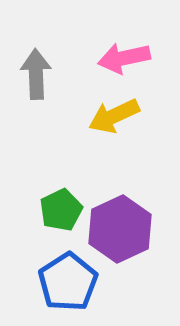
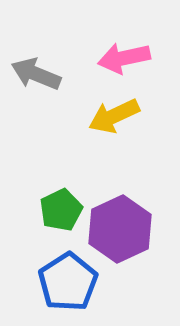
gray arrow: rotated 66 degrees counterclockwise
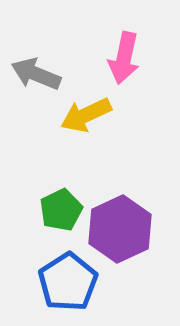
pink arrow: rotated 66 degrees counterclockwise
yellow arrow: moved 28 px left, 1 px up
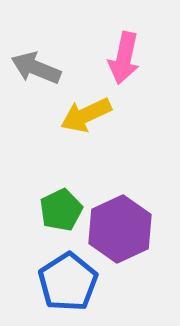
gray arrow: moved 6 px up
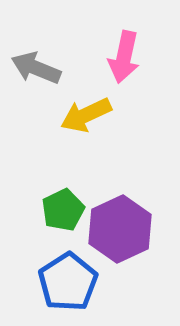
pink arrow: moved 1 px up
green pentagon: moved 2 px right
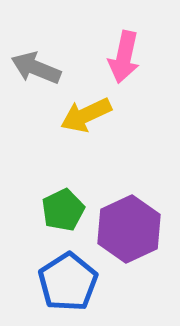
purple hexagon: moved 9 px right
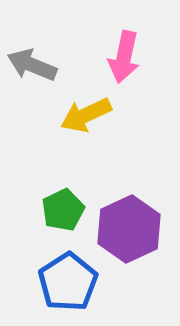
gray arrow: moved 4 px left, 3 px up
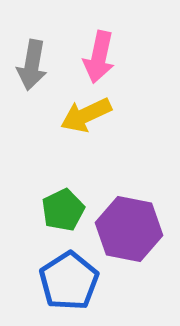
pink arrow: moved 25 px left
gray arrow: rotated 102 degrees counterclockwise
purple hexagon: rotated 24 degrees counterclockwise
blue pentagon: moved 1 px right, 1 px up
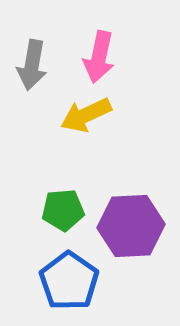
green pentagon: rotated 21 degrees clockwise
purple hexagon: moved 2 px right, 3 px up; rotated 14 degrees counterclockwise
blue pentagon: rotated 4 degrees counterclockwise
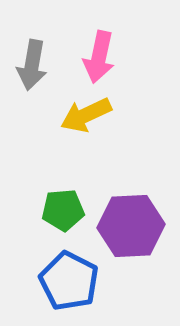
blue pentagon: rotated 8 degrees counterclockwise
